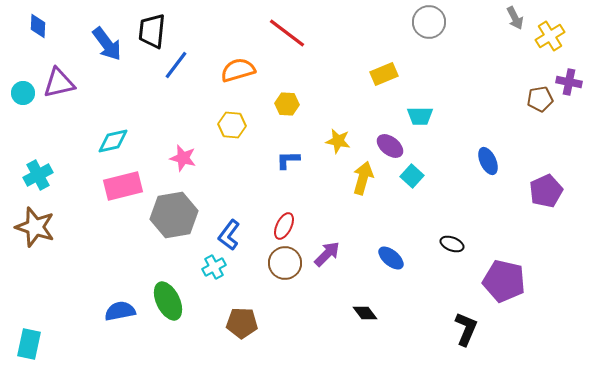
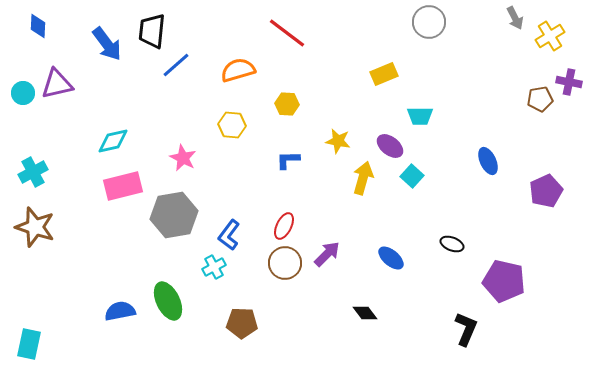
blue line at (176, 65): rotated 12 degrees clockwise
purple triangle at (59, 83): moved 2 px left, 1 px down
pink star at (183, 158): rotated 12 degrees clockwise
cyan cross at (38, 175): moved 5 px left, 3 px up
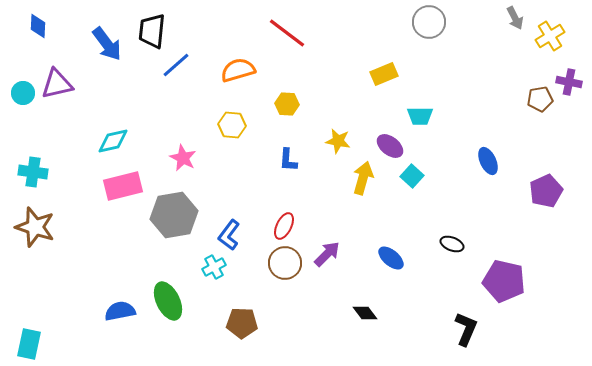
blue L-shape at (288, 160): rotated 85 degrees counterclockwise
cyan cross at (33, 172): rotated 36 degrees clockwise
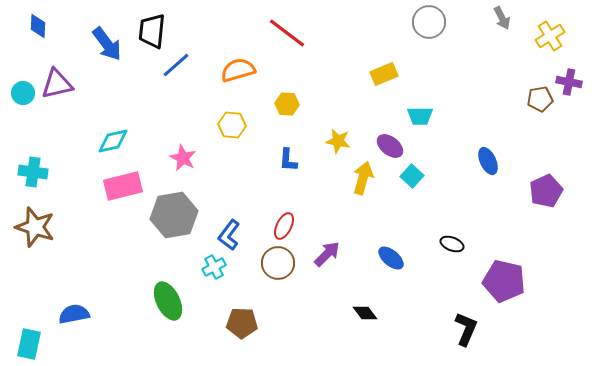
gray arrow at (515, 18): moved 13 px left
brown circle at (285, 263): moved 7 px left
blue semicircle at (120, 311): moved 46 px left, 3 px down
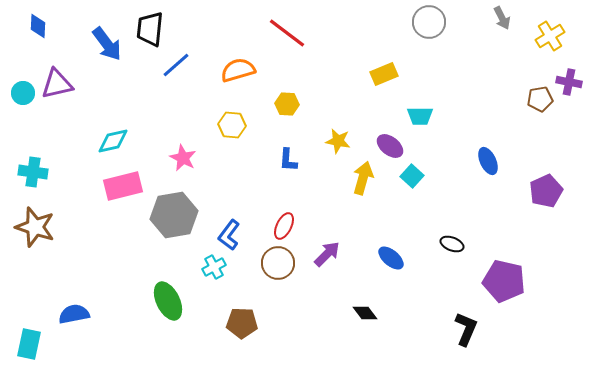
black trapezoid at (152, 31): moved 2 px left, 2 px up
